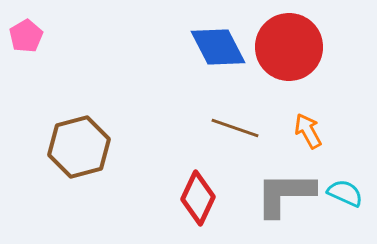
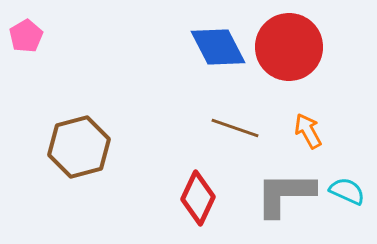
cyan semicircle: moved 2 px right, 2 px up
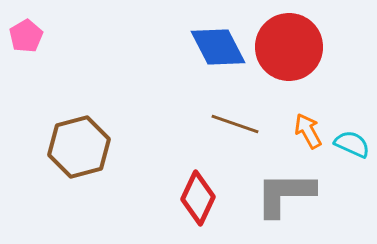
brown line: moved 4 px up
cyan semicircle: moved 5 px right, 47 px up
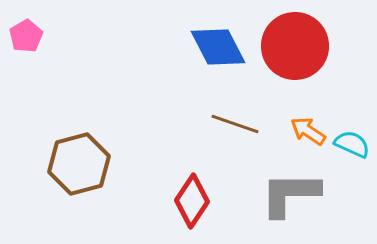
red circle: moved 6 px right, 1 px up
orange arrow: rotated 27 degrees counterclockwise
brown hexagon: moved 17 px down
gray L-shape: moved 5 px right
red diamond: moved 6 px left, 3 px down; rotated 8 degrees clockwise
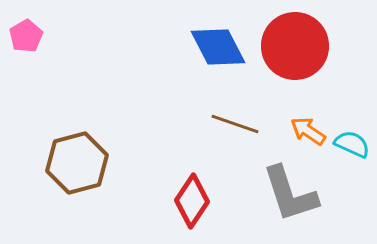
brown hexagon: moved 2 px left, 1 px up
gray L-shape: rotated 108 degrees counterclockwise
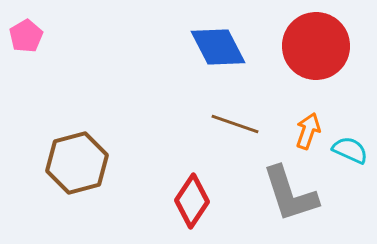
red circle: moved 21 px right
orange arrow: rotated 75 degrees clockwise
cyan semicircle: moved 2 px left, 6 px down
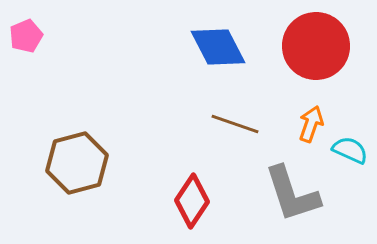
pink pentagon: rotated 8 degrees clockwise
orange arrow: moved 3 px right, 7 px up
gray L-shape: moved 2 px right
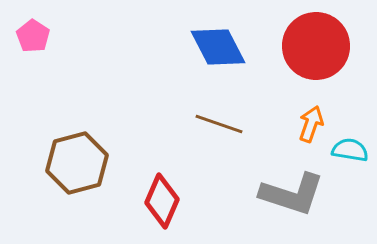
pink pentagon: moved 7 px right; rotated 16 degrees counterclockwise
brown line: moved 16 px left
cyan semicircle: rotated 15 degrees counterclockwise
gray L-shape: rotated 54 degrees counterclockwise
red diamond: moved 30 px left; rotated 10 degrees counterclockwise
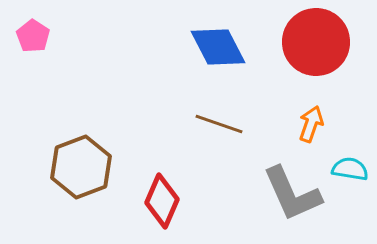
red circle: moved 4 px up
cyan semicircle: moved 19 px down
brown hexagon: moved 4 px right, 4 px down; rotated 6 degrees counterclockwise
gray L-shape: rotated 48 degrees clockwise
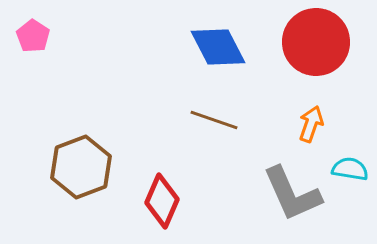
brown line: moved 5 px left, 4 px up
